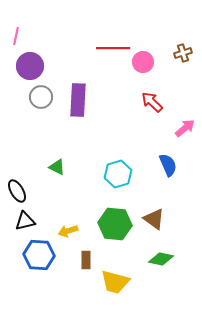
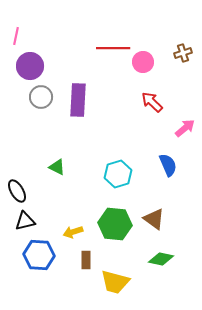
yellow arrow: moved 5 px right, 1 px down
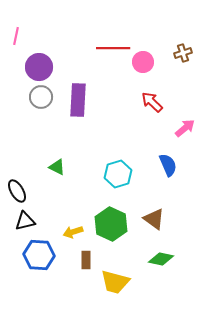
purple circle: moved 9 px right, 1 px down
green hexagon: moved 4 px left; rotated 20 degrees clockwise
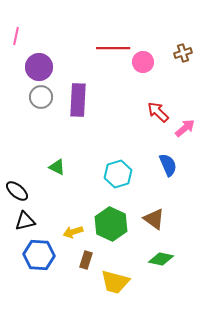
red arrow: moved 6 px right, 10 px down
black ellipse: rotated 20 degrees counterclockwise
brown rectangle: rotated 18 degrees clockwise
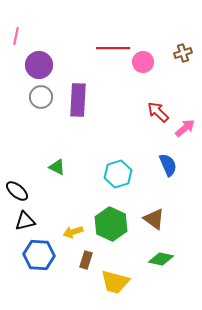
purple circle: moved 2 px up
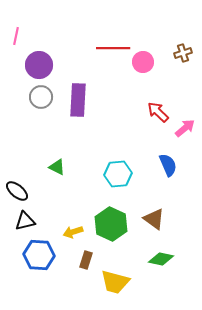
cyan hexagon: rotated 12 degrees clockwise
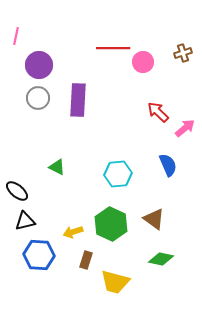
gray circle: moved 3 px left, 1 px down
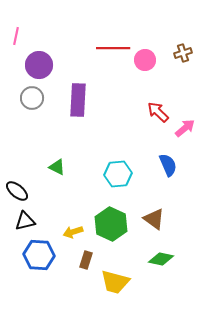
pink circle: moved 2 px right, 2 px up
gray circle: moved 6 px left
